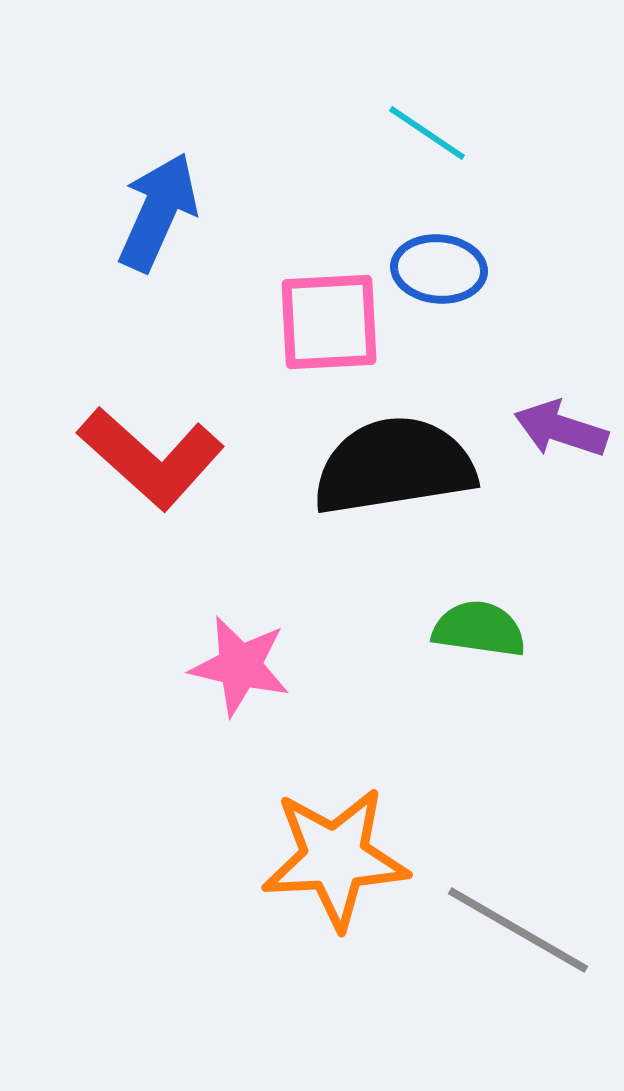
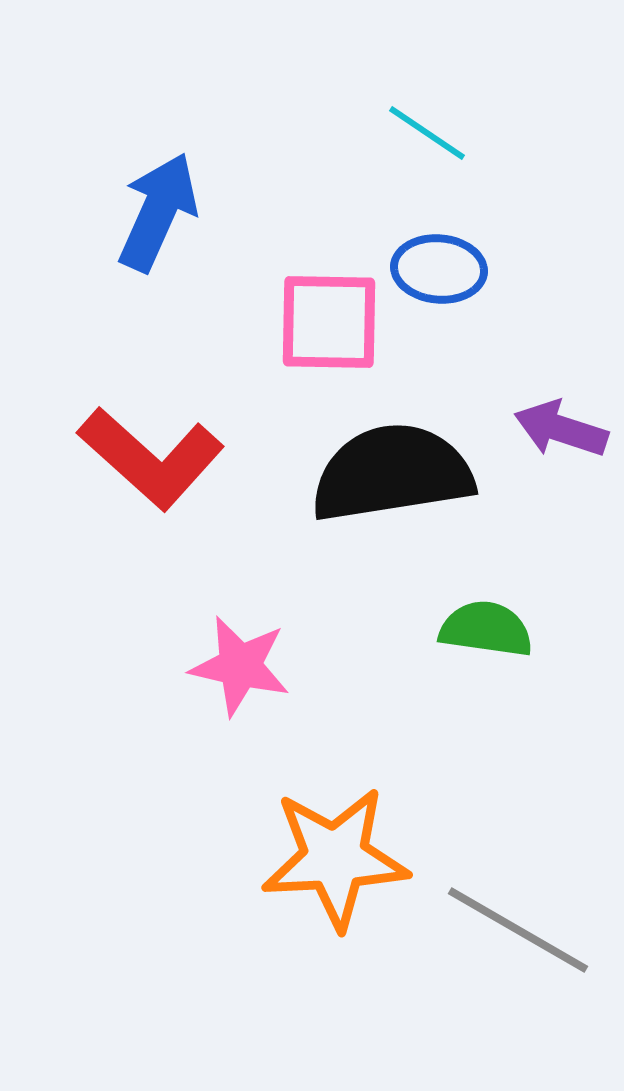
pink square: rotated 4 degrees clockwise
black semicircle: moved 2 px left, 7 px down
green semicircle: moved 7 px right
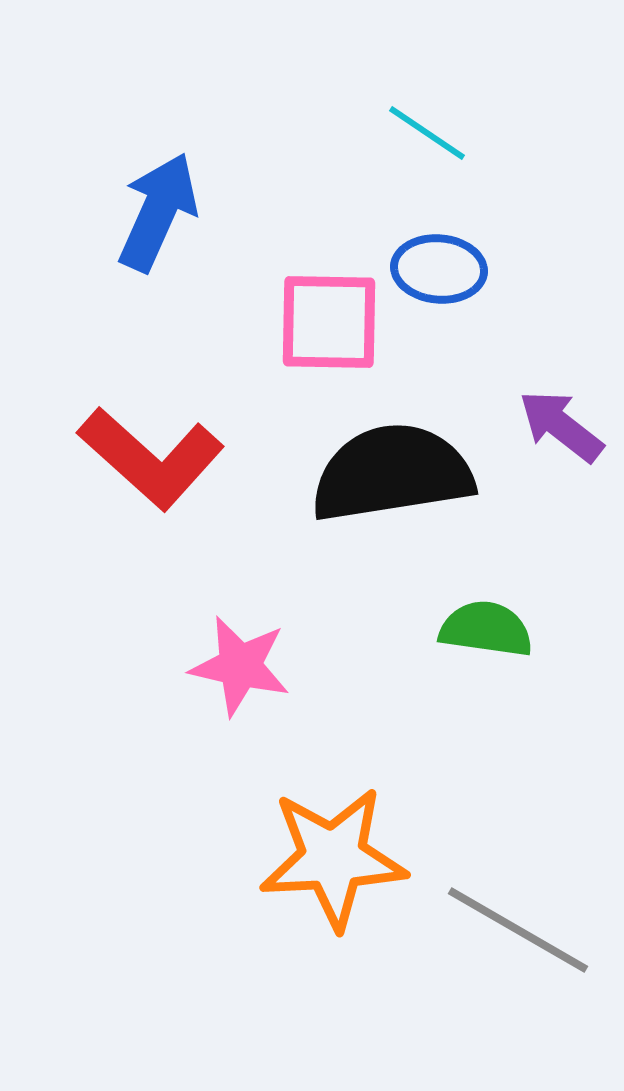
purple arrow: moved 3 px up; rotated 20 degrees clockwise
orange star: moved 2 px left
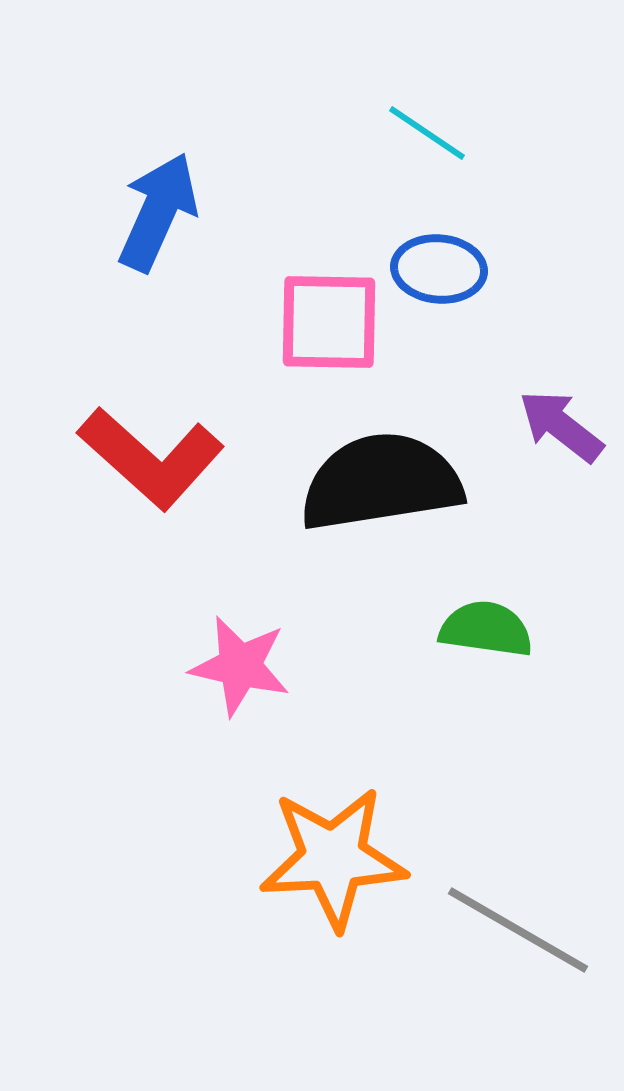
black semicircle: moved 11 px left, 9 px down
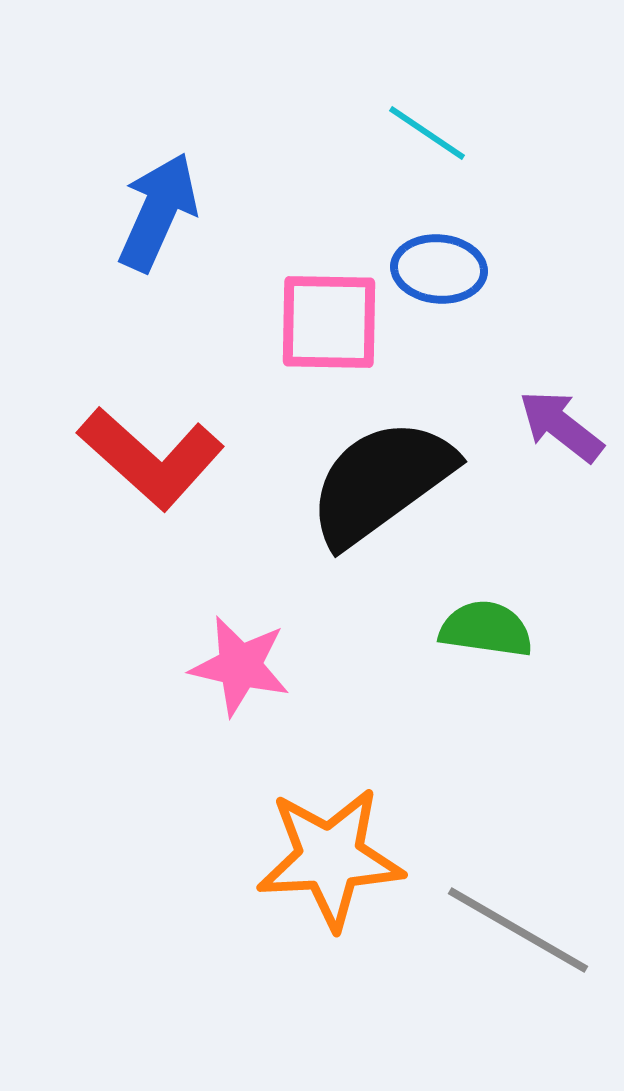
black semicircle: rotated 27 degrees counterclockwise
orange star: moved 3 px left
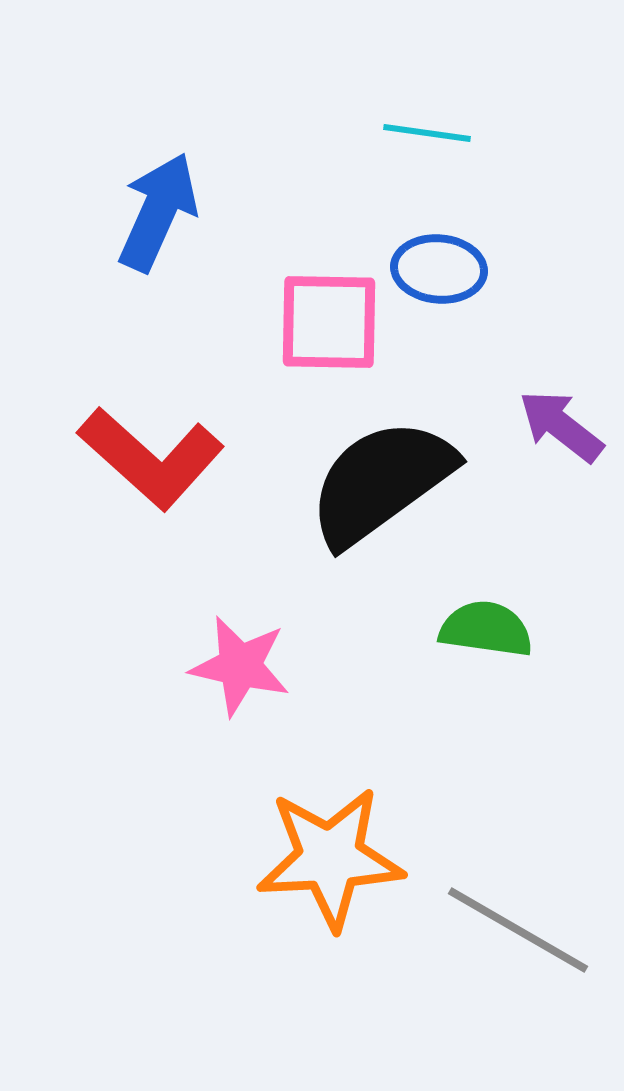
cyan line: rotated 26 degrees counterclockwise
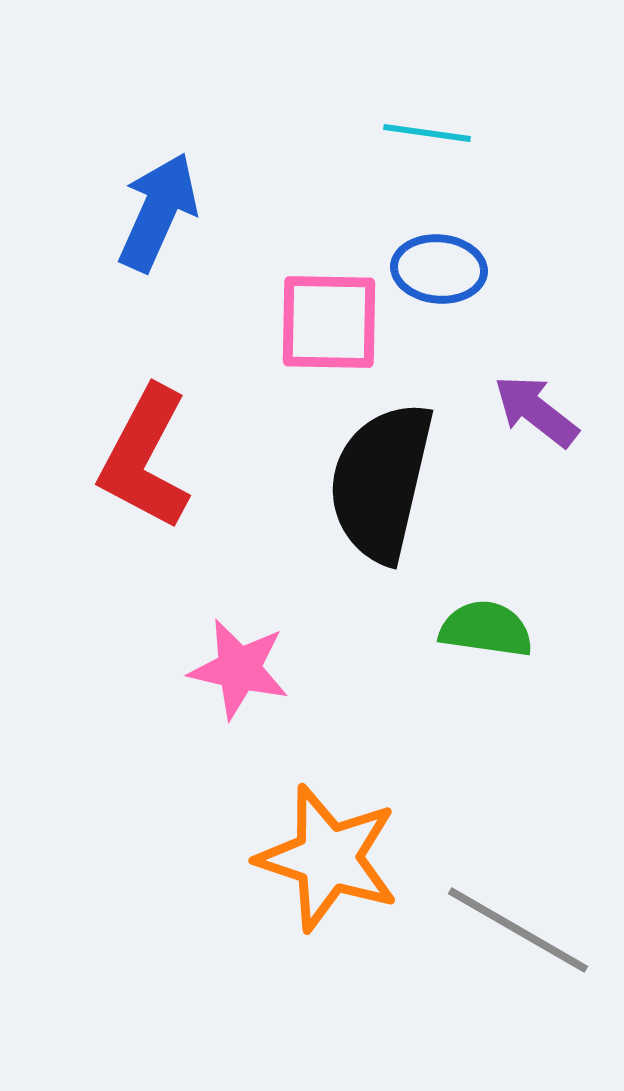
purple arrow: moved 25 px left, 15 px up
red L-shape: moved 6 px left; rotated 76 degrees clockwise
black semicircle: rotated 41 degrees counterclockwise
pink star: moved 1 px left, 3 px down
orange star: moved 2 px left; rotated 21 degrees clockwise
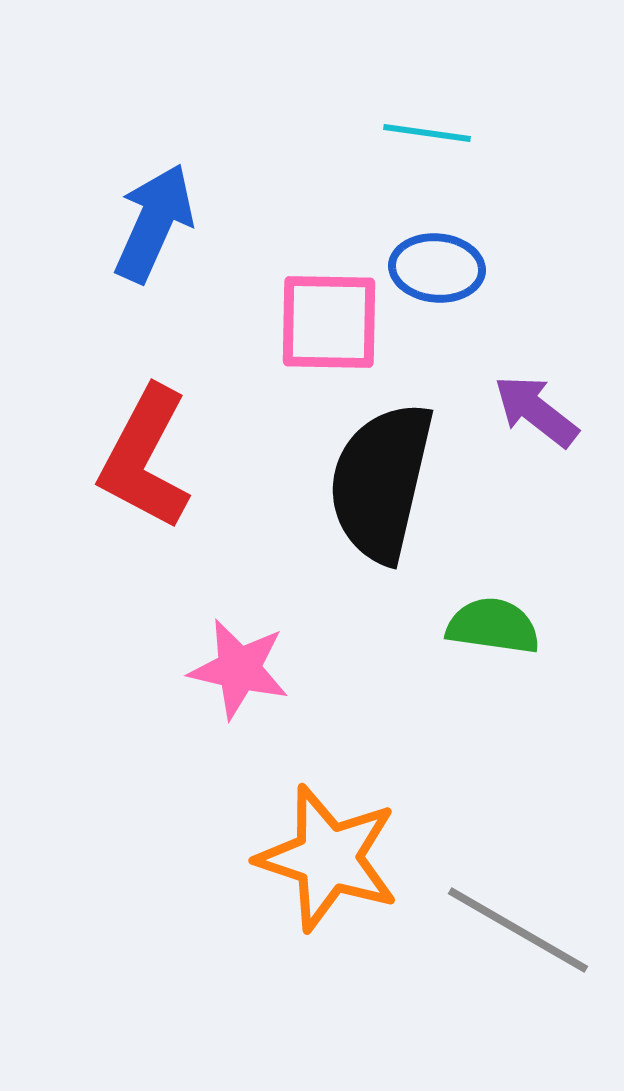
blue arrow: moved 4 px left, 11 px down
blue ellipse: moved 2 px left, 1 px up
green semicircle: moved 7 px right, 3 px up
